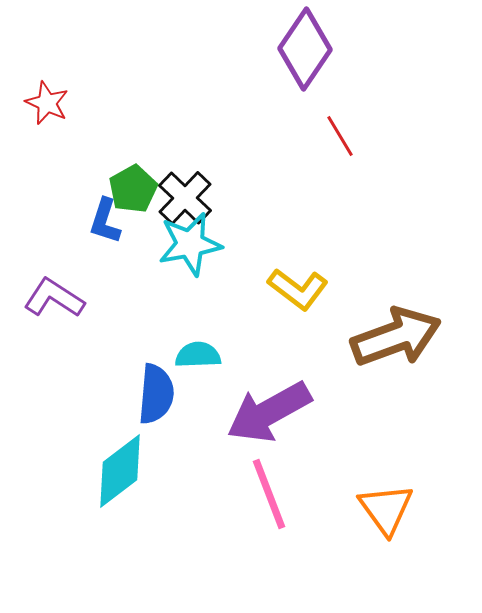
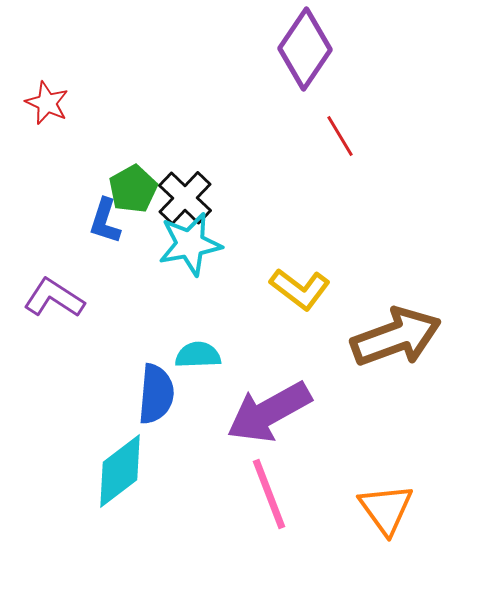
yellow L-shape: moved 2 px right
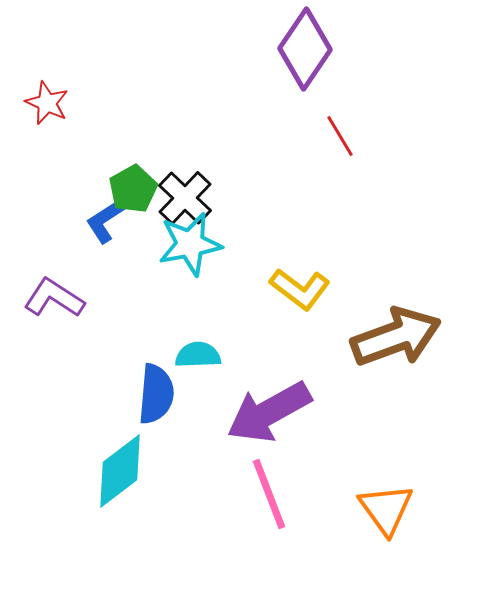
blue L-shape: rotated 39 degrees clockwise
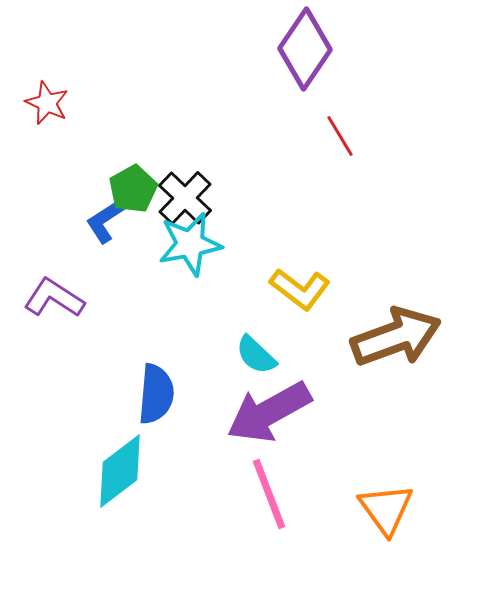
cyan semicircle: moved 58 px right; rotated 135 degrees counterclockwise
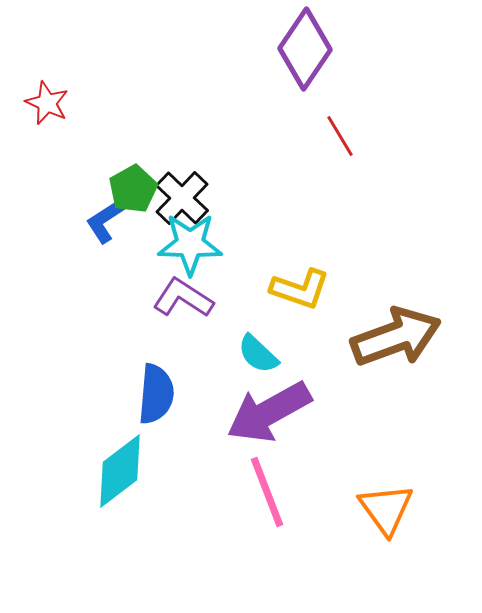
black cross: moved 3 px left
cyan star: rotated 12 degrees clockwise
yellow L-shape: rotated 18 degrees counterclockwise
purple L-shape: moved 129 px right
cyan semicircle: moved 2 px right, 1 px up
pink line: moved 2 px left, 2 px up
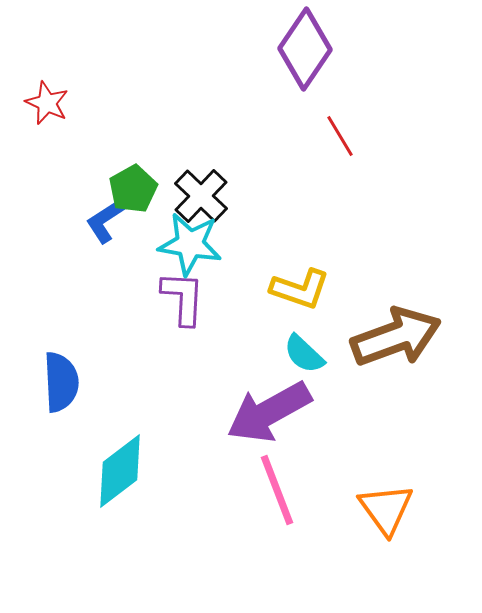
black cross: moved 19 px right, 2 px up
cyan star: rotated 8 degrees clockwise
purple L-shape: rotated 60 degrees clockwise
cyan semicircle: moved 46 px right
blue semicircle: moved 95 px left, 12 px up; rotated 8 degrees counterclockwise
pink line: moved 10 px right, 2 px up
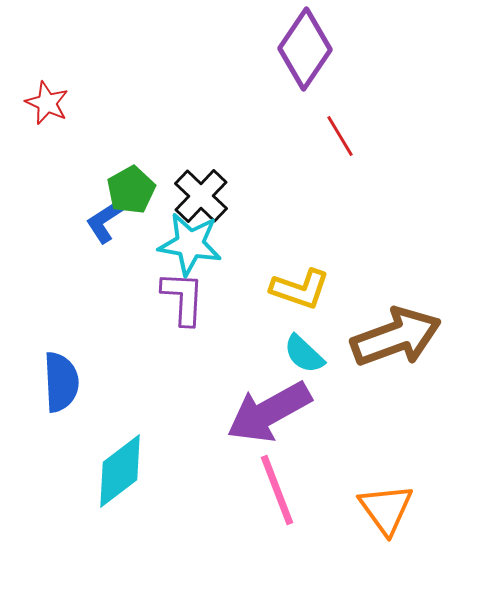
green pentagon: moved 2 px left, 1 px down
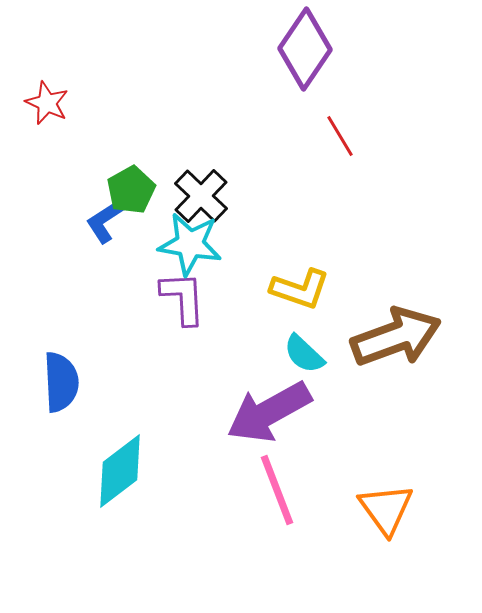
purple L-shape: rotated 6 degrees counterclockwise
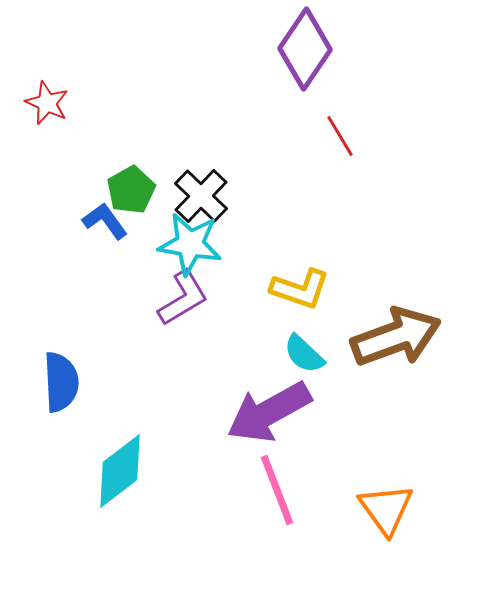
blue L-shape: rotated 87 degrees clockwise
purple L-shape: rotated 62 degrees clockwise
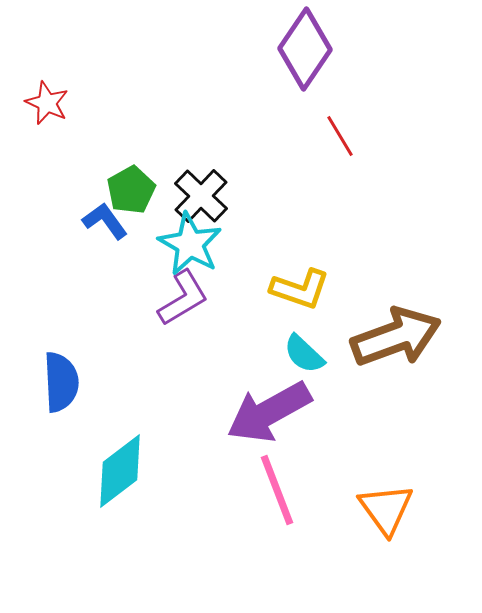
cyan star: rotated 20 degrees clockwise
